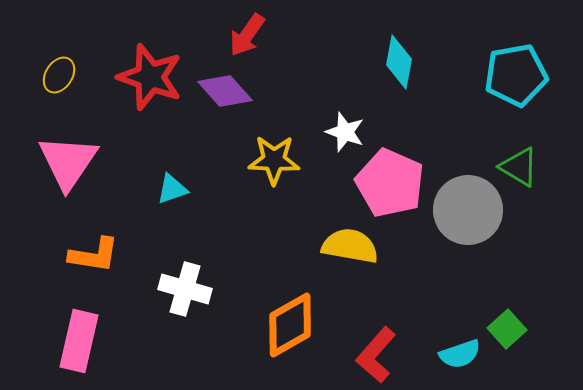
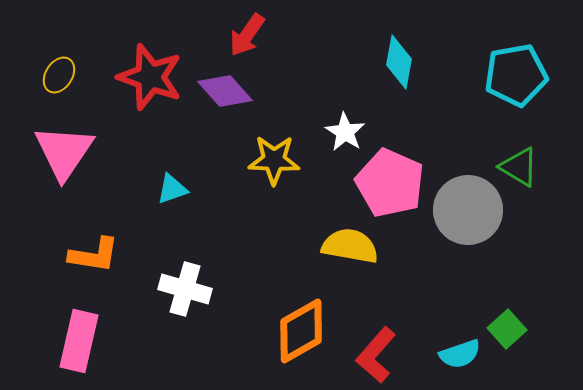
white star: rotated 12 degrees clockwise
pink triangle: moved 4 px left, 10 px up
orange diamond: moved 11 px right, 6 px down
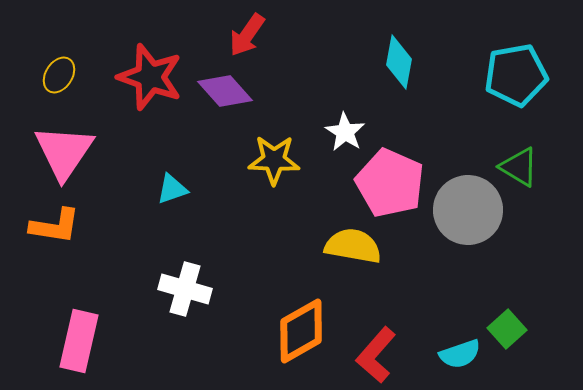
yellow semicircle: moved 3 px right
orange L-shape: moved 39 px left, 29 px up
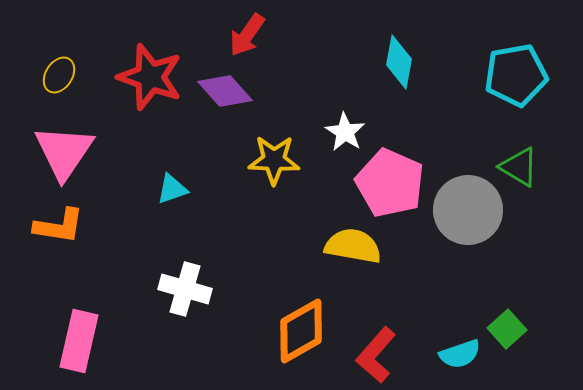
orange L-shape: moved 4 px right
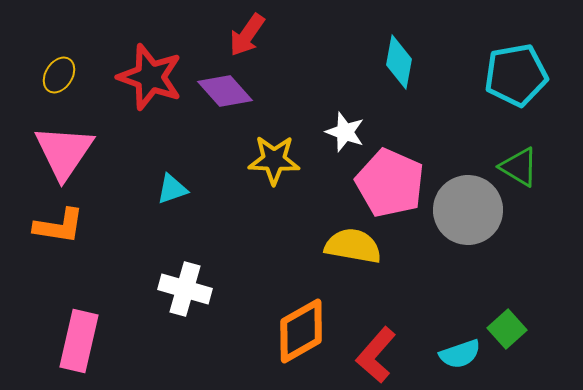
white star: rotated 12 degrees counterclockwise
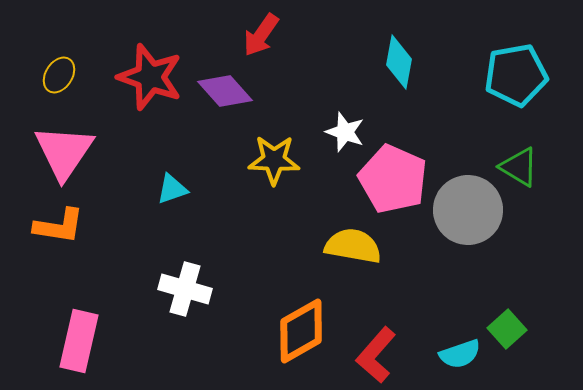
red arrow: moved 14 px right
pink pentagon: moved 3 px right, 4 px up
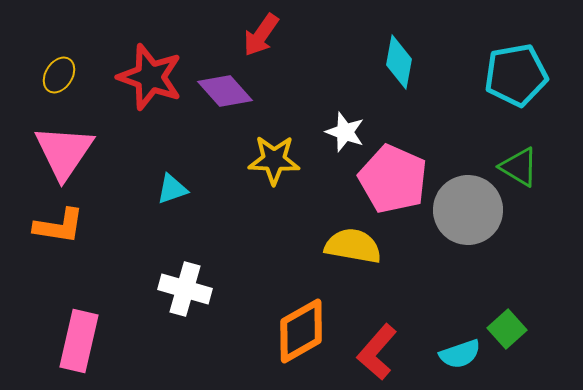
red L-shape: moved 1 px right, 3 px up
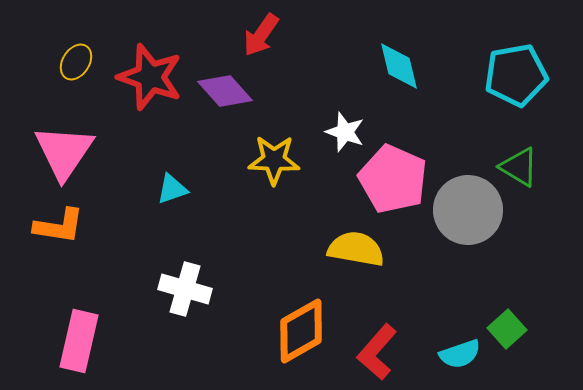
cyan diamond: moved 4 px down; rotated 24 degrees counterclockwise
yellow ellipse: moved 17 px right, 13 px up
yellow semicircle: moved 3 px right, 3 px down
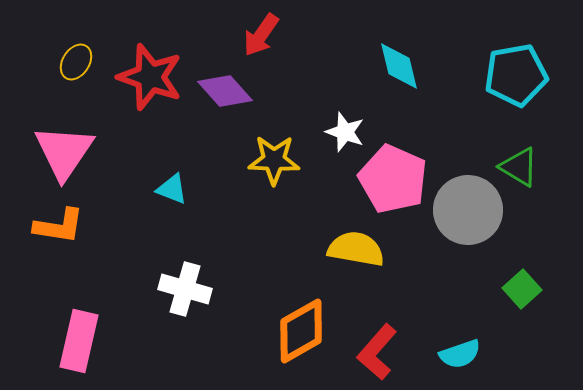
cyan triangle: rotated 40 degrees clockwise
green square: moved 15 px right, 40 px up
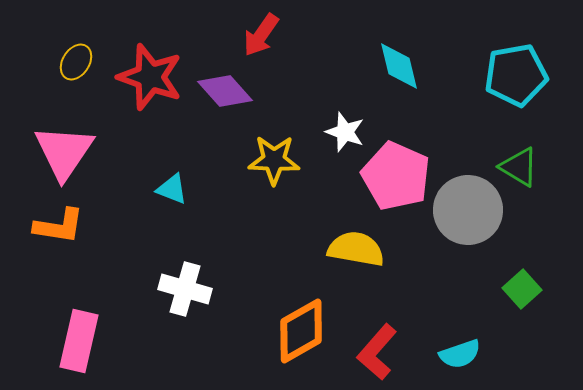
pink pentagon: moved 3 px right, 3 px up
